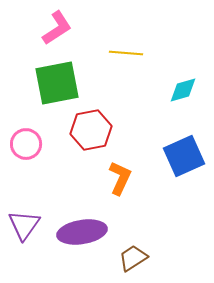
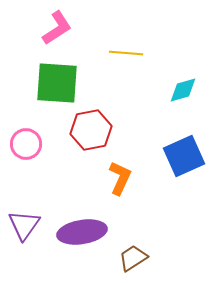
green square: rotated 15 degrees clockwise
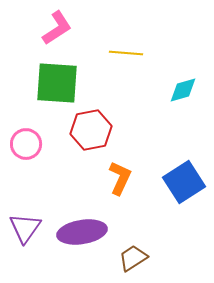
blue square: moved 26 px down; rotated 9 degrees counterclockwise
purple triangle: moved 1 px right, 3 px down
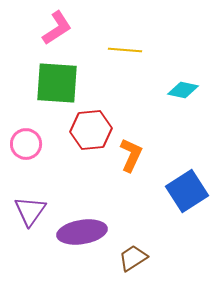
yellow line: moved 1 px left, 3 px up
cyan diamond: rotated 28 degrees clockwise
red hexagon: rotated 6 degrees clockwise
orange L-shape: moved 11 px right, 23 px up
blue square: moved 3 px right, 9 px down
purple triangle: moved 5 px right, 17 px up
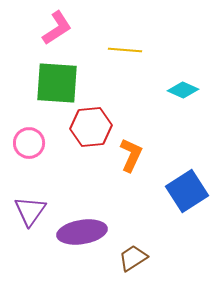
cyan diamond: rotated 12 degrees clockwise
red hexagon: moved 3 px up
pink circle: moved 3 px right, 1 px up
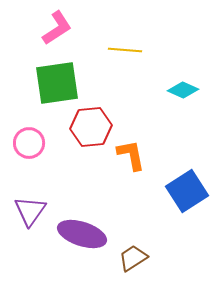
green square: rotated 12 degrees counterclockwise
orange L-shape: rotated 36 degrees counterclockwise
purple ellipse: moved 2 px down; rotated 27 degrees clockwise
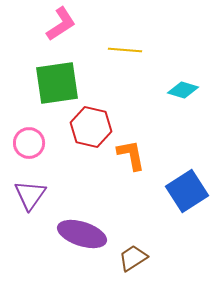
pink L-shape: moved 4 px right, 4 px up
cyan diamond: rotated 8 degrees counterclockwise
red hexagon: rotated 18 degrees clockwise
purple triangle: moved 16 px up
